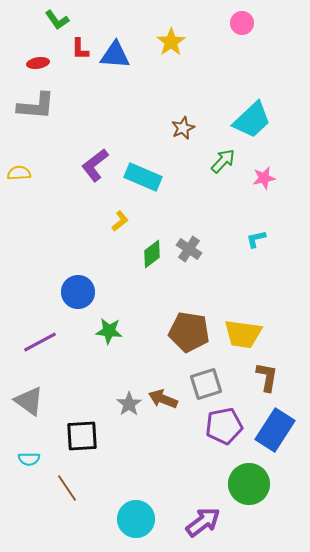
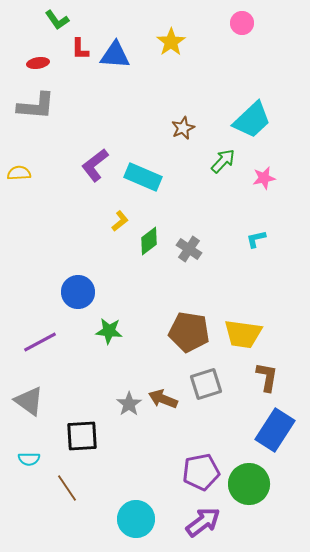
green diamond: moved 3 px left, 13 px up
purple pentagon: moved 23 px left, 46 px down
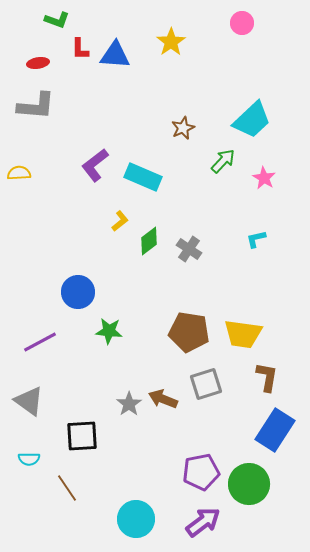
green L-shape: rotated 35 degrees counterclockwise
pink star: rotated 30 degrees counterclockwise
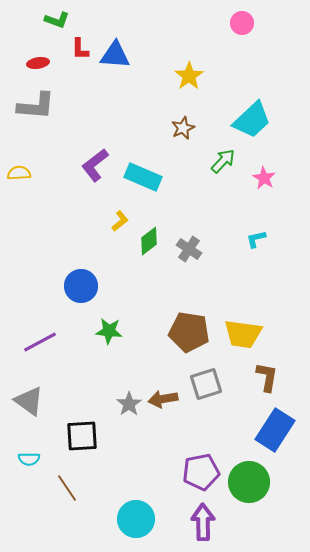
yellow star: moved 18 px right, 34 px down
blue circle: moved 3 px right, 6 px up
brown arrow: rotated 32 degrees counterclockwise
green circle: moved 2 px up
purple arrow: rotated 54 degrees counterclockwise
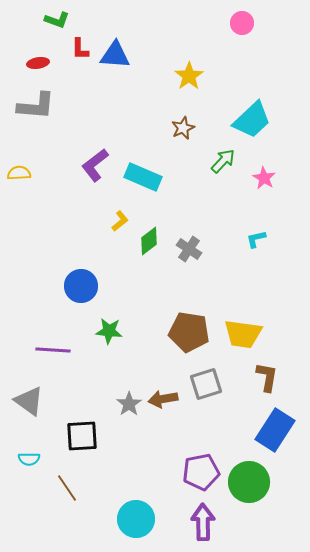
purple line: moved 13 px right, 8 px down; rotated 32 degrees clockwise
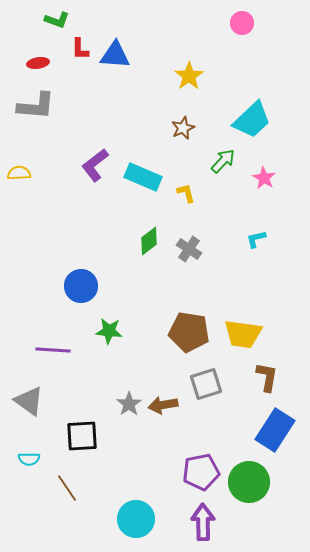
yellow L-shape: moved 66 px right, 28 px up; rotated 65 degrees counterclockwise
brown arrow: moved 6 px down
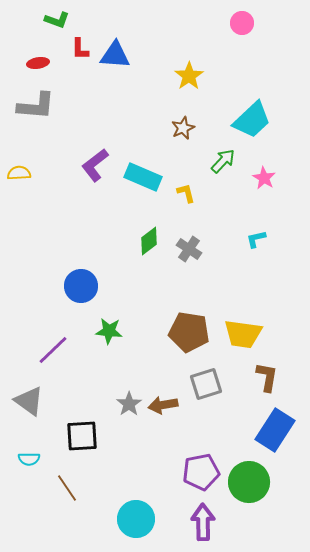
purple line: rotated 48 degrees counterclockwise
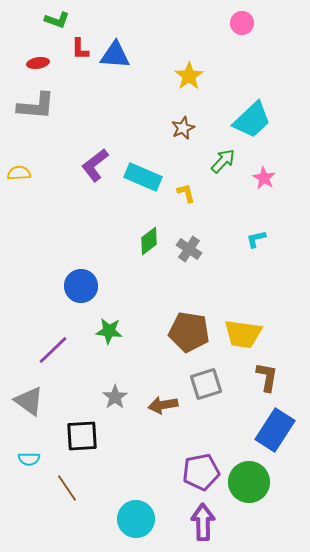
gray star: moved 14 px left, 7 px up
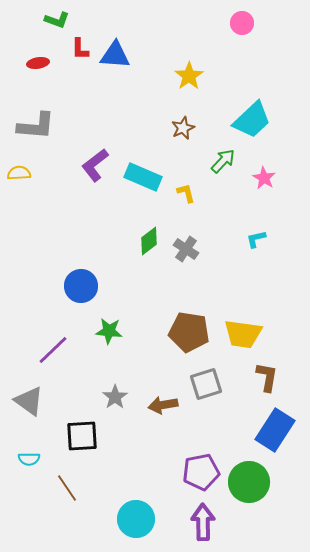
gray L-shape: moved 20 px down
gray cross: moved 3 px left
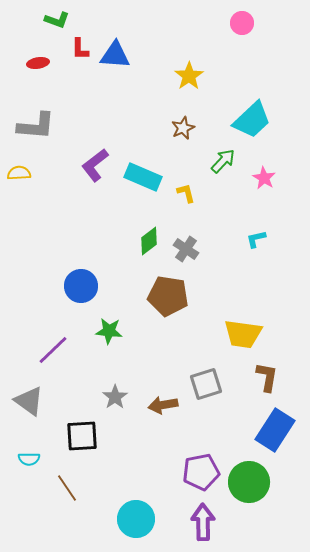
brown pentagon: moved 21 px left, 36 px up
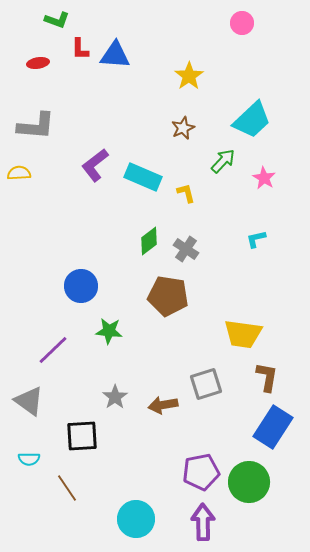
blue rectangle: moved 2 px left, 3 px up
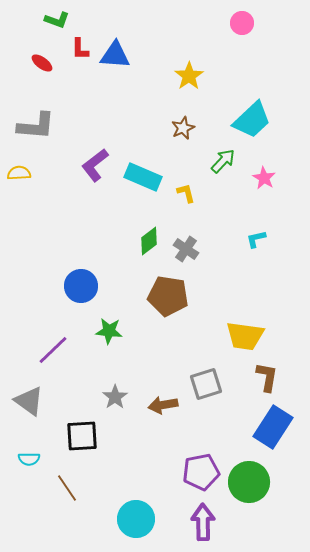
red ellipse: moved 4 px right; rotated 45 degrees clockwise
yellow trapezoid: moved 2 px right, 2 px down
